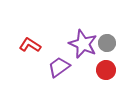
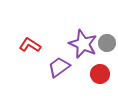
red circle: moved 6 px left, 4 px down
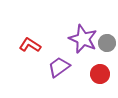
purple star: moved 5 px up
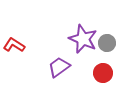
red L-shape: moved 16 px left
red circle: moved 3 px right, 1 px up
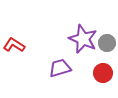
purple trapezoid: moved 1 px right, 1 px down; rotated 20 degrees clockwise
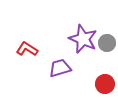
red L-shape: moved 13 px right, 4 px down
red circle: moved 2 px right, 11 px down
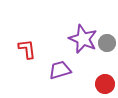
red L-shape: rotated 50 degrees clockwise
purple trapezoid: moved 2 px down
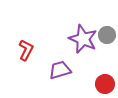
gray circle: moved 8 px up
red L-shape: moved 1 px left, 1 px down; rotated 35 degrees clockwise
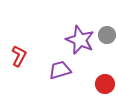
purple star: moved 3 px left, 1 px down
red L-shape: moved 7 px left, 6 px down
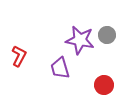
purple star: rotated 12 degrees counterclockwise
purple trapezoid: moved 2 px up; rotated 90 degrees counterclockwise
red circle: moved 1 px left, 1 px down
